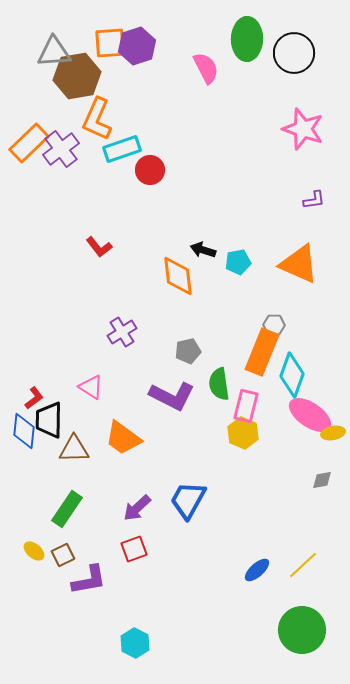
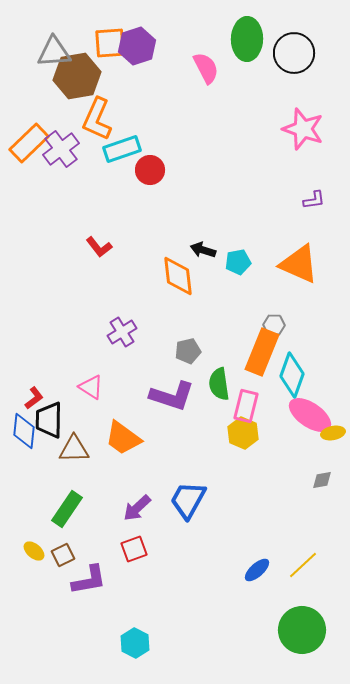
purple L-shape at (172, 396): rotated 9 degrees counterclockwise
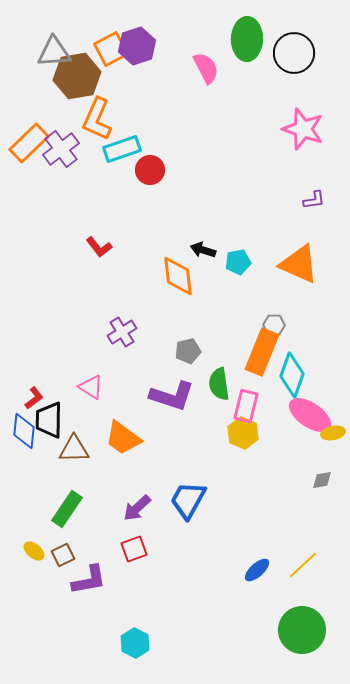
orange square at (110, 43): moved 1 px right, 6 px down; rotated 24 degrees counterclockwise
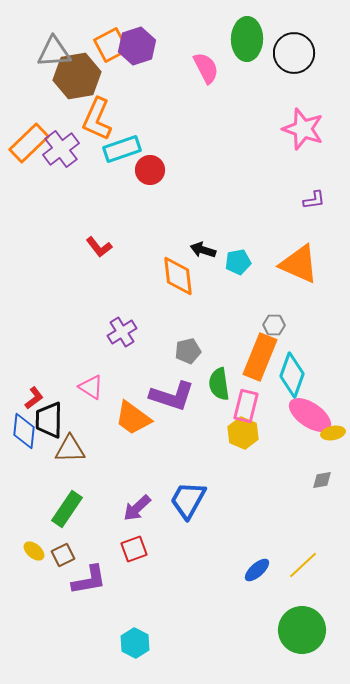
orange square at (111, 49): moved 4 px up
orange rectangle at (262, 352): moved 2 px left, 5 px down
orange trapezoid at (123, 438): moved 10 px right, 20 px up
brown triangle at (74, 449): moved 4 px left
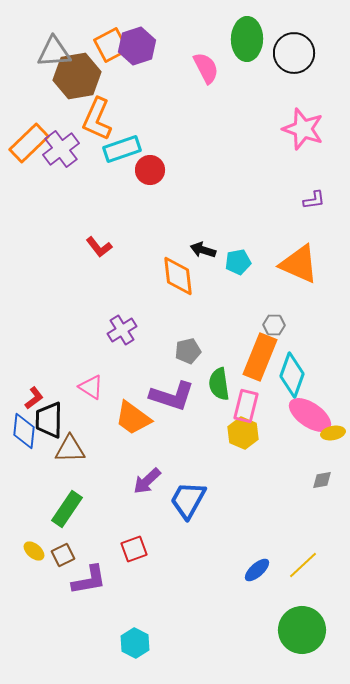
purple cross at (122, 332): moved 2 px up
purple arrow at (137, 508): moved 10 px right, 27 px up
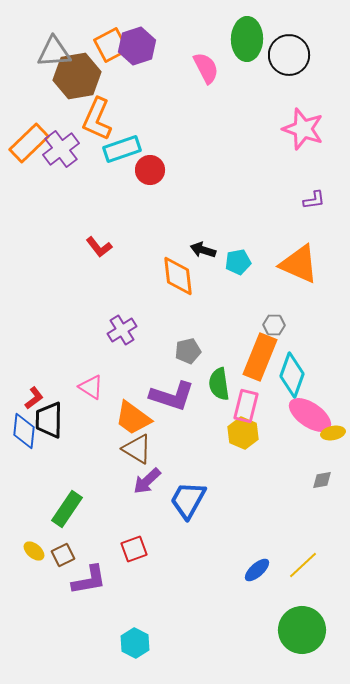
black circle at (294, 53): moved 5 px left, 2 px down
brown triangle at (70, 449): moved 67 px right; rotated 32 degrees clockwise
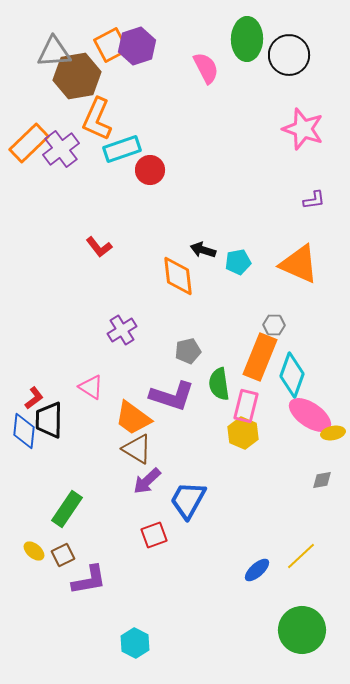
red square at (134, 549): moved 20 px right, 14 px up
yellow line at (303, 565): moved 2 px left, 9 px up
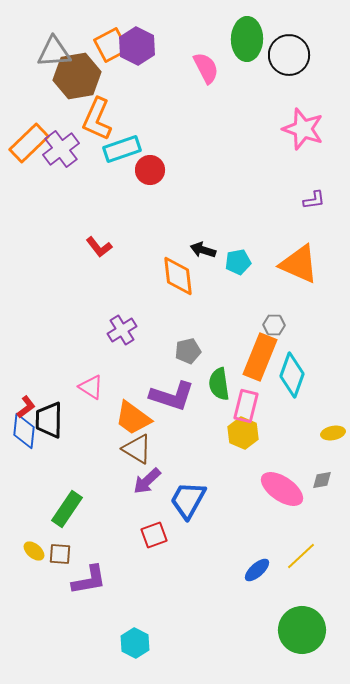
purple hexagon at (137, 46): rotated 15 degrees counterclockwise
red L-shape at (34, 398): moved 8 px left, 9 px down
pink ellipse at (310, 415): moved 28 px left, 74 px down
brown square at (63, 555): moved 3 px left, 1 px up; rotated 30 degrees clockwise
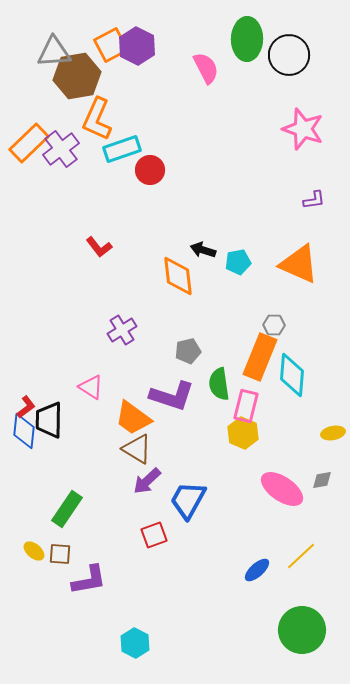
cyan diamond at (292, 375): rotated 15 degrees counterclockwise
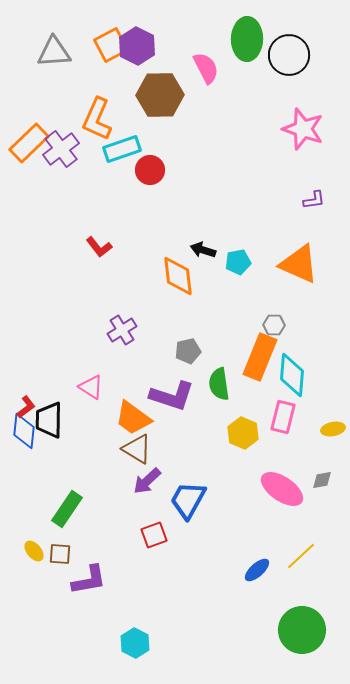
brown hexagon at (77, 76): moved 83 px right, 19 px down; rotated 9 degrees clockwise
pink rectangle at (246, 406): moved 37 px right, 11 px down
yellow ellipse at (333, 433): moved 4 px up
yellow ellipse at (34, 551): rotated 10 degrees clockwise
